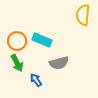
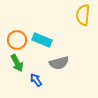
orange circle: moved 1 px up
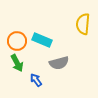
yellow semicircle: moved 9 px down
orange circle: moved 1 px down
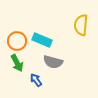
yellow semicircle: moved 2 px left, 1 px down
gray semicircle: moved 6 px left, 1 px up; rotated 30 degrees clockwise
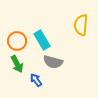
cyan rectangle: rotated 36 degrees clockwise
green arrow: moved 1 px down
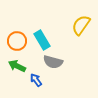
yellow semicircle: rotated 30 degrees clockwise
green arrow: moved 2 px down; rotated 144 degrees clockwise
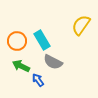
gray semicircle: rotated 12 degrees clockwise
green arrow: moved 4 px right
blue arrow: moved 2 px right
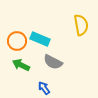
yellow semicircle: rotated 135 degrees clockwise
cyan rectangle: moved 2 px left, 1 px up; rotated 36 degrees counterclockwise
green arrow: moved 1 px up
blue arrow: moved 6 px right, 8 px down
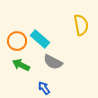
cyan rectangle: rotated 18 degrees clockwise
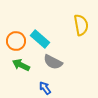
orange circle: moved 1 px left
blue arrow: moved 1 px right
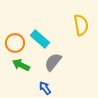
orange circle: moved 1 px left, 2 px down
gray semicircle: rotated 102 degrees clockwise
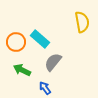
yellow semicircle: moved 1 px right, 3 px up
orange circle: moved 1 px right, 1 px up
green arrow: moved 1 px right, 5 px down
